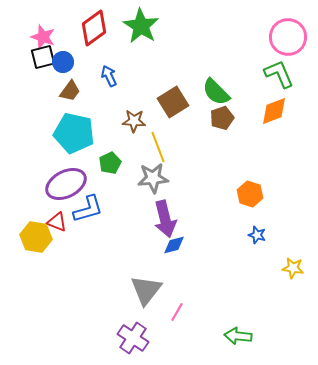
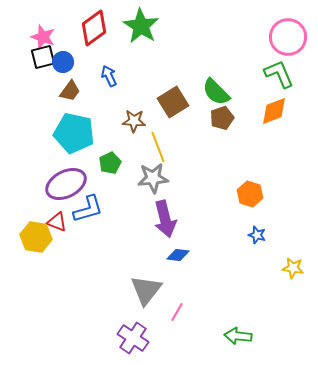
blue diamond: moved 4 px right, 10 px down; rotated 20 degrees clockwise
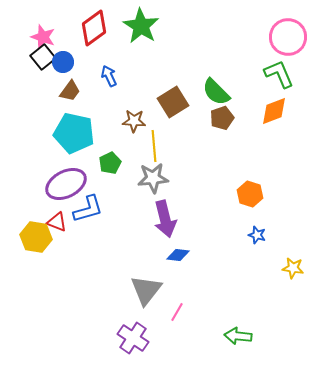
black square: rotated 25 degrees counterclockwise
yellow line: moved 4 px left, 1 px up; rotated 16 degrees clockwise
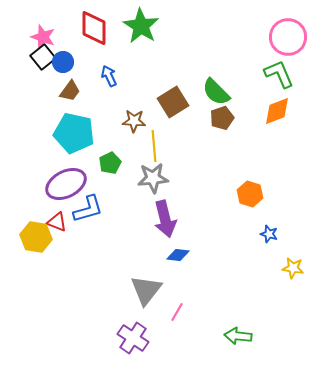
red diamond: rotated 54 degrees counterclockwise
orange diamond: moved 3 px right
blue star: moved 12 px right, 1 px up
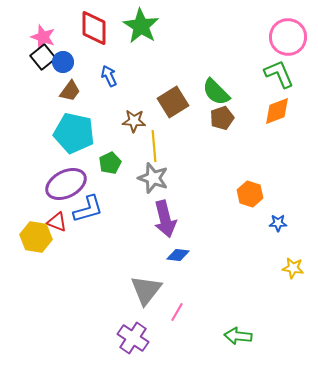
gray star: rotated 24 degrees clockwise
blue star: moved 9 px right, 11 px up; rotated 18 degrees counterclockwise
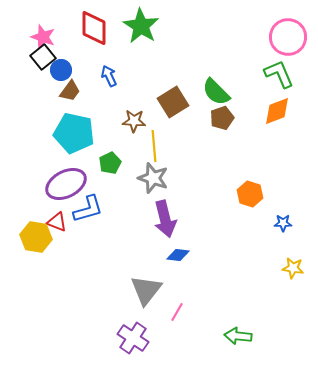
blue circle: moved 2 px left, 8 px down
blue star: moved 5 px right
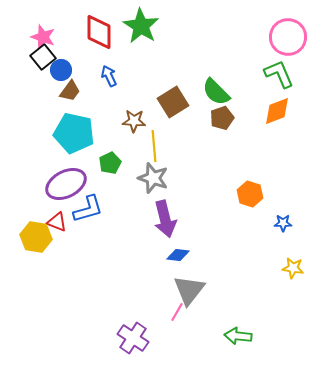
red diamond: moved 5 px right, 4 px down
gray triangle: moved 43 px right
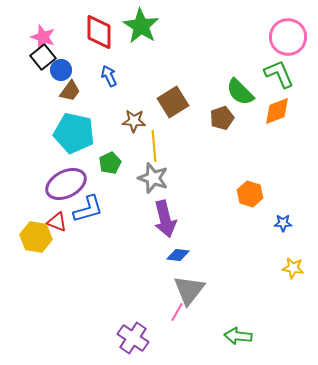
green semicircle: moved 24 px right
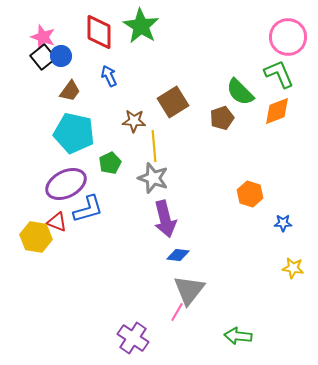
blue circle: moved 14 px up
